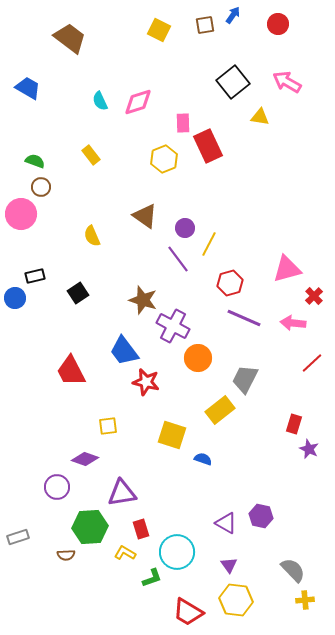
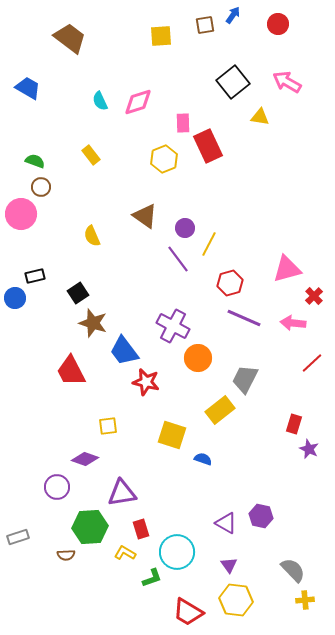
yellow square at (159, 30): moved 2 px right, 6 px down; rotated 30 degrees counterclockwise
brown star at (143, 300): moved 50 px left, 23 px down
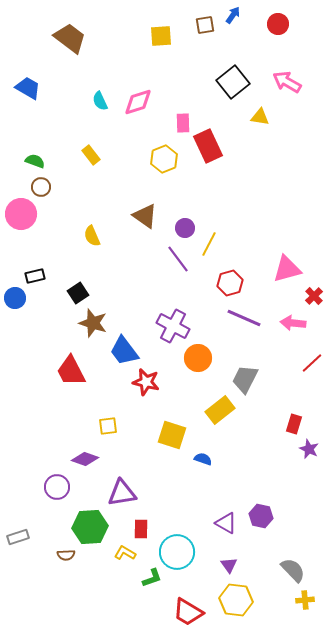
red rectangle at (141, 529): rotated 18 degrees clockwise
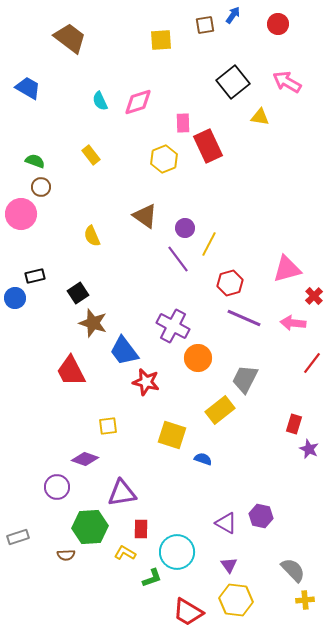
yellow square at (161, 36): moved 4 px down
red line at (312, 363): rotated 10 degrees counterclockwise
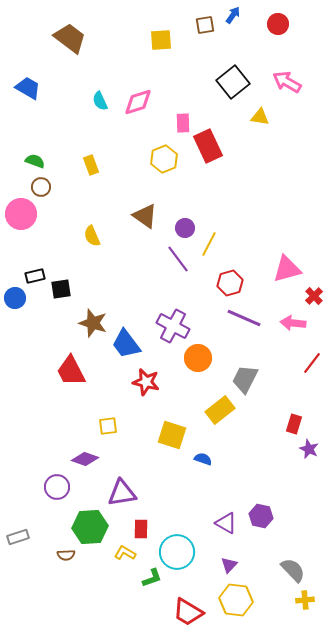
yellow rectangle at (91, 155): moved 10 px down; rotated 18 degrees clockwise
black square at (78, 293): moved 17 px left, 4 px up; rotated 25 degrees clockwise
blue trapezoid at (124, 351): moved 2 px right, 7 px up
purple triangle at (229, 565): rotated 18 degrees clockwise
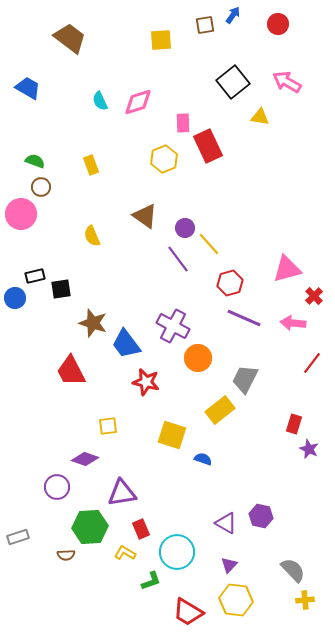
yellow line at (209, 244): rotated 70 degrees counterclockwise
red rectangle at (141, 529): rotated 24 degrees counterclockwise
green L-shape at (152, 578): moved 1 px left, 3 px down
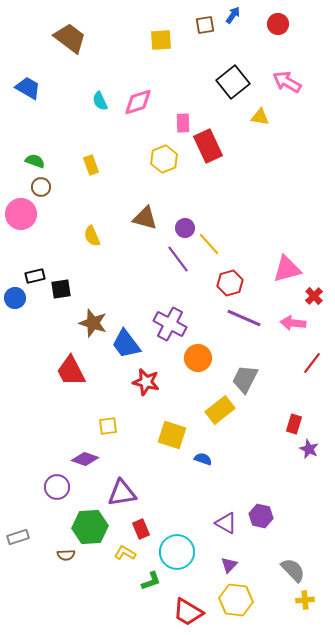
brown triangle at (145, 216): moved 2 px down; rotated 20 degrees counterclockwise
purple cross at (173, 326): moved 3 px left, 2 px up
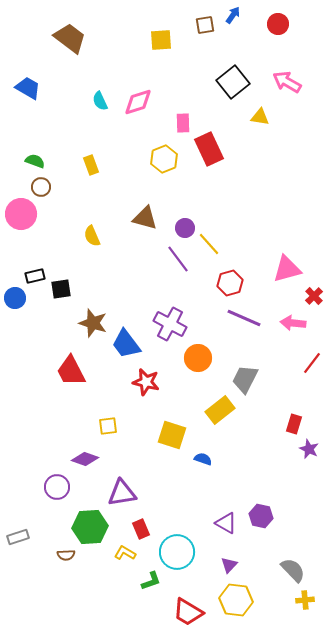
red rectangle at (208, 146): moved 1 px right, 3 px down
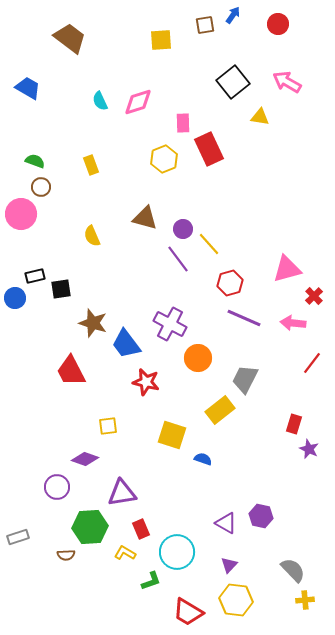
purple circle at (185, 228): moved 2 px left, 1 px down
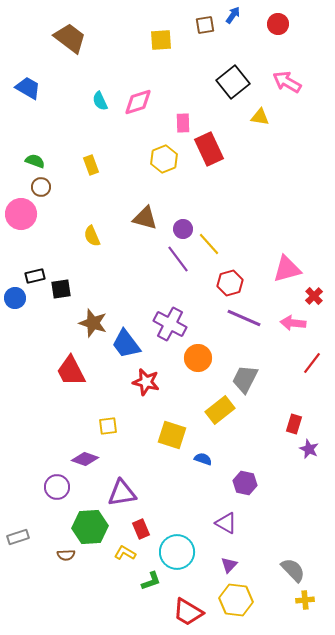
purple hexagon at (261, 516): moved 16 px left, 33 px up
